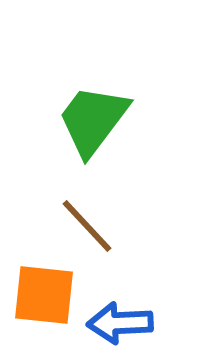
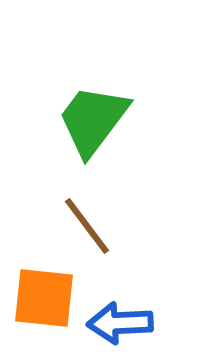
brown line: rotated 6 degrees clockwise
orange square: moved 3 px down
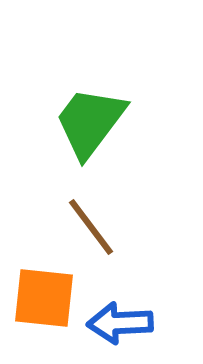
green trapezoid: moved 3 px left, 2 px down
brown line: moved 4 px right, 1 px down
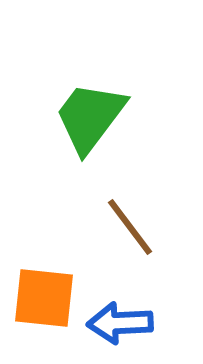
green trapezoid: moved 5 px up
brown line: moved 39 px right
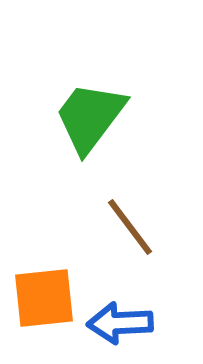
orange square: rotated 12 degrees counterclockwise
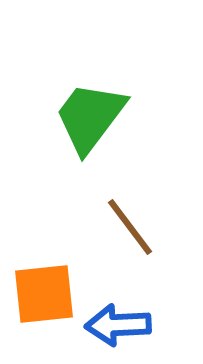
orange square: moved 4 px up
blue arrow: moved 2 px left, 2 px down
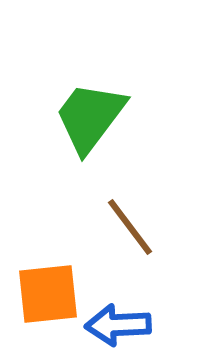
orange square: moved 4 px right
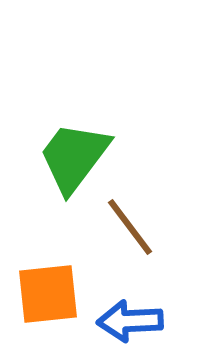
green trapezoid: moved 16 px left, 40 px down
blue arrow: moved 12 px right, 4 px up
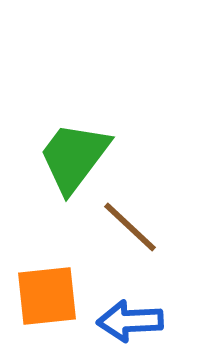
brown line: rotated 10 degrees counterclockwise
orange square: moved 1 px left, 2 px down
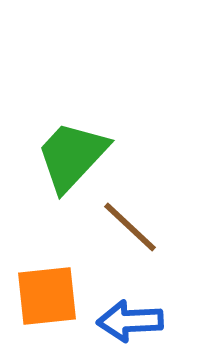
green trapezoid: moved 2 px left, 1 px up; rotated 6 degrees clockwise
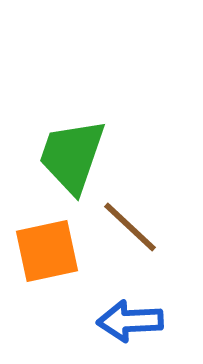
green trapezoid: rotated 24 degrees counterclockwise
orange square: moved 45 px up; rotated 6 degrees counterclockwise
